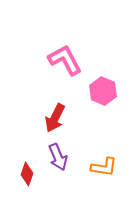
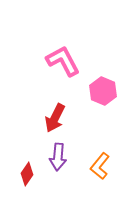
pink L-shape: moved 2 px left, 1 px down
purple arrow: rotated 28 degrees clockwise
orange L-shape: moved 4 px left, 1 px up; rotated 120 degrees clockwise
red diamond: rotated 15 degrees clockwise
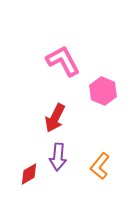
red diamond: moved 2 px right; rotated 25 degrees clockwise
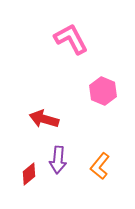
pink L-shape: moved 8 px right, 22 px up
red arrow: moved 11 px left, 1 px down; rotated 80 degrees clockwise
purple arrow: moved 3 px down
red diamond: rotated 10 degrees counterclockwise
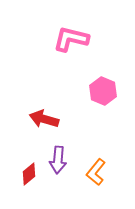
pink L-shape: rotated 48 degrees counterclockwise
orange L-shape: moved 4 px left, 6 px down
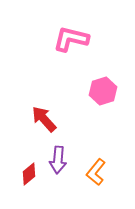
pink hexagon: rotated 20 degrees clockwise
red arrow: rotated 32 degrees clockwise
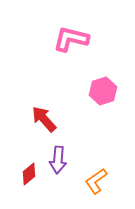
orange L-shape: moved 9 px down; rotated 16 degrees clockwise
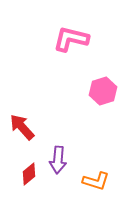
red arrow: moved 22 px left, 8 px down
orange L-shape: rotated 128 degrees counterclockwise
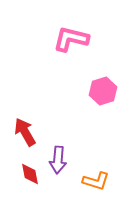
red arrow: moved 3 px right, 5 px down; rotated 12 degrees clockwise
red diamond: moved 1 px right; rotated 60 degrees counterclockwise
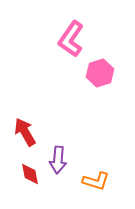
pink L-shape: rotated 69 degrees counterclockwise
pink hexagon: moved 3 px left, 18 px up
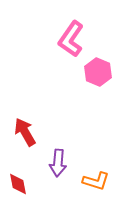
pink hexagon: moved 2 px left, 1 px up; rotated 20 degrees counterclockwise
purple arrow: moved 3 px down
red diamond: moved 12 px left, 10 px down
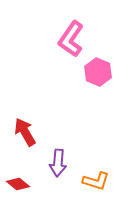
red diamond: rotated 40 degrees counterclockwise
